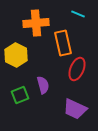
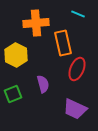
purple semicircle: moved 1 px up
green square: moved 7 px left, 1 px up
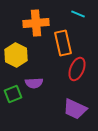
purple semicircle: moved 9 px left, 1 px up; rotated 102 degrees clockwise
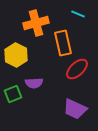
orange cross: rotated 10 degrees counterclockwise
red ellipse: rotated 25 degrees clockwise
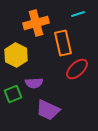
cyan line: rotated 40 degrees counterclockwise
purple trapezoid: moved 27 px left, 1 px down
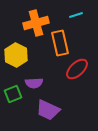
cyan line: moved 2 px left, 1 px down
orange rectangle: moved 3 px left
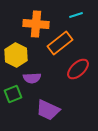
orange cross: moved 1 px down; rotated 20 degrees clockwise
orange rectangle: rotated 65 degrees clockwise
red ellipse: moved 1 px right
purple semicircle: moved 2 px left, 5 px up
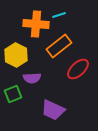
cyan line: moved 17 px left
orange rectangle: moved 1 px left, 3 px down
purple trapezoid: moved 5 px right
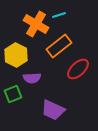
orange cross: rotated 25 degrees clockwise
